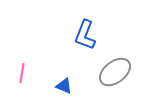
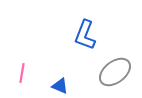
blue triangle: moved 4 px left
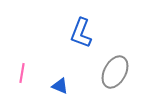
blue L-shape: moved 4 px left, 2 px up
gray ellipse: rotated 24 degrees counterclockwise
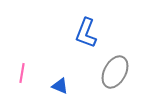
blue L-shape: moved 5 px right
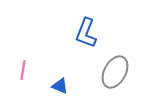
pink line: moved 1 px right, 3 px up
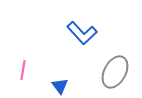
blue L-shape: moved 4 px left; rotated 64 degrees counterclockwise
blue triangle: rotated 30 degrees clockwise
